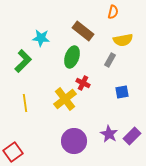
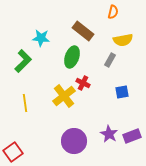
yellow cross: moved 1 px left, 3 px up
purple rectangle: rotated 24 degrees clockwise
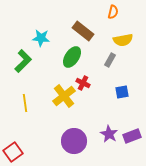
green ellipse: rotated 15 degrees clockwise
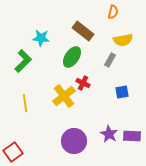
purple rectangle: rotated 24 degrees clockwise
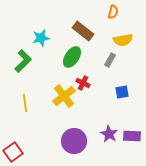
cyan star: rotated 18 degrees counterclockwise
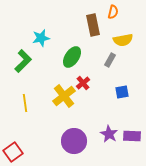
brown rectangle: moved 10 px right, 6 px up; rotated 40 degrees clockwise
red cross: rotated 24 degrees clockwise
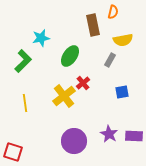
green ellipse: moved 2 px left, 1 px up
purple rectangle: moved 2 px right
red square: rotated 36 degrees counterclockwise
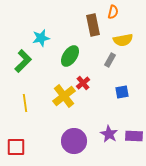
red square: moved 3 px right, 5 px up; rotated 18 degrees counterclockwise
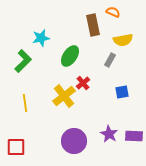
orange semicircle: rotated 80 degrees counterclockwise
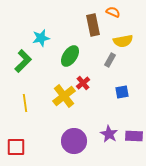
yellow semicircle: moved 1 px down
